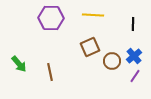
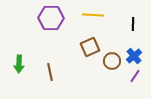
green arrow: rotated 42 degrees clockwise
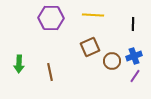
blue cross: rotated 21 degrees clockwise
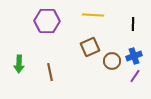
purple hexagon: moved 4 px left, 3 px down
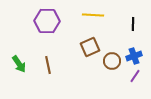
green arrow: rotated 36 degrees counterclockwise
brown line: moved 2 px left, 7 px up
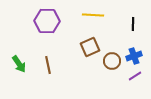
purple line: rotated 24 degrees clockwise
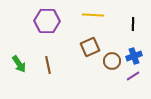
purple line: moved 2 px left
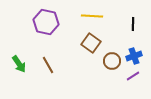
yellow line: moved 1 px left, 1 px down
purple hexagon: moved 1 px left, 1 px down; rotated 10 degrees clockwise
brown square: moved 1 px right, 4 px up; rotated 30 degrees counterclockwise
brown line: rotated 18 degrees counterclockwise
